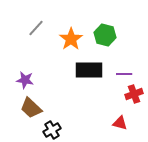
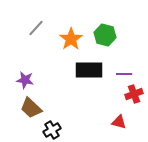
red triangle: moved 1 px left, 1 px up
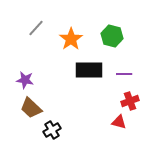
green hexagon: moved 7 px right, 1 px down
red cross: moved 4 px left, 7 px down
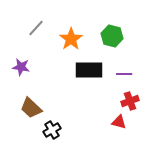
purple star: moved 4 px left, 13 px up
